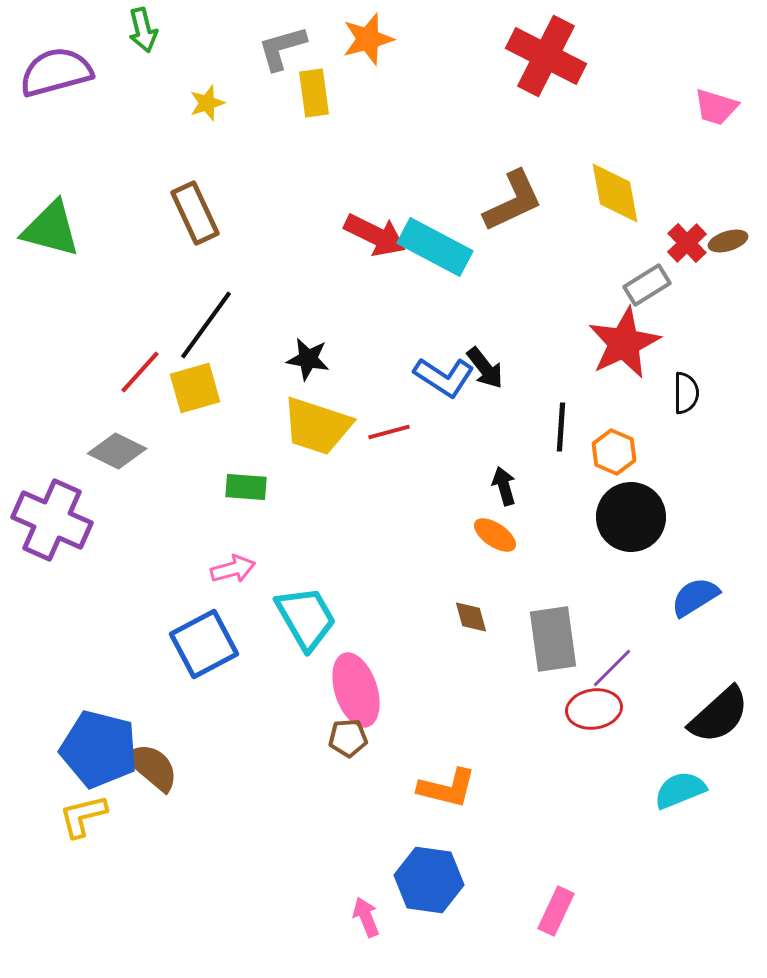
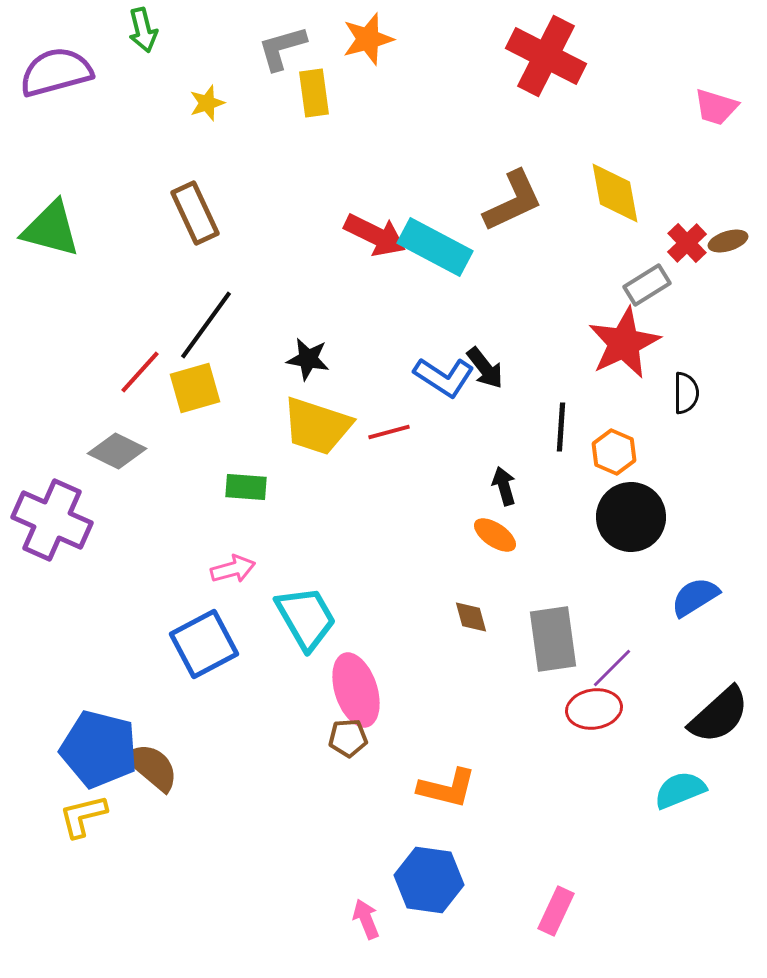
pink arrow at (366, 917): moved 2 px down
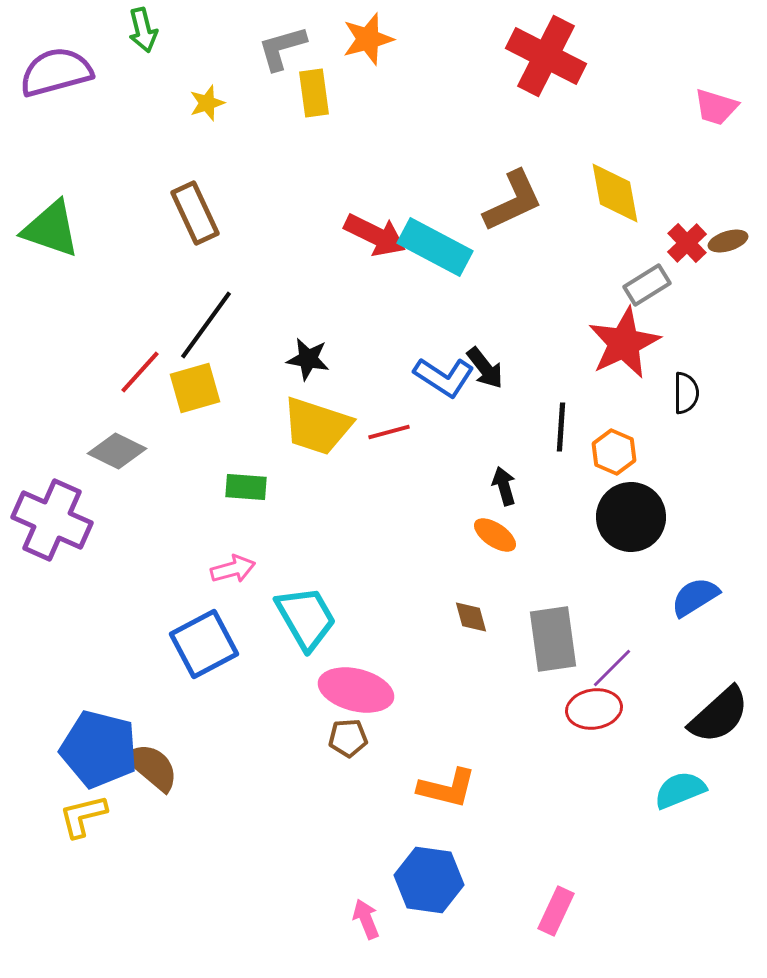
green triangle at (51, 229): rotated 4 degrees clockwise
pink ellipse at (356, 690): rotated 58 degrees counterclockwise
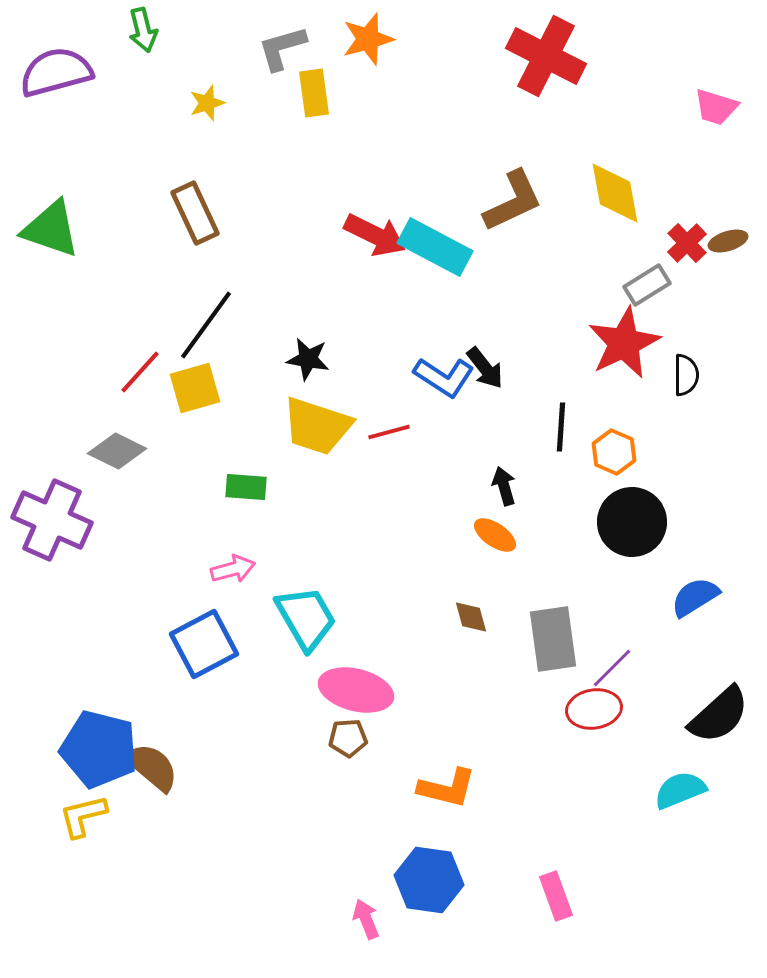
black semicircle at (686, 393): moved 18 px up
black circle at (631, 517): moved 1 px right, 5 px down
pink rectangle at (556, 911): moved 15 px up; rotated 45 degrees counterclockwise
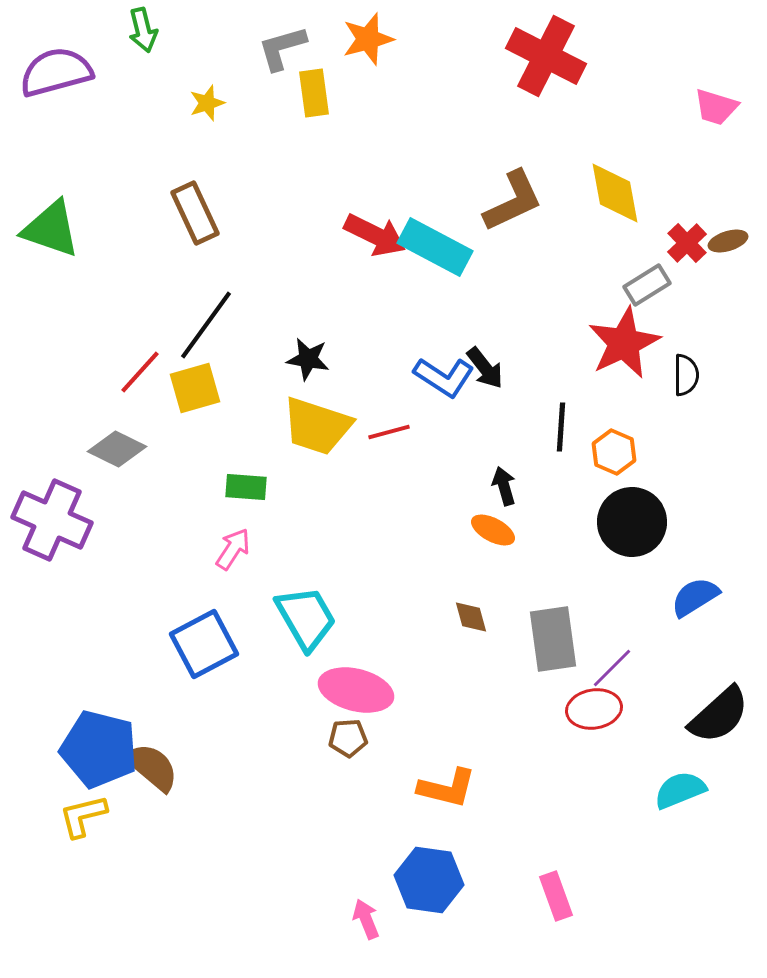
gray diamond at (117, 451): moved 2 px up
orange ellipse at (495, 535): moved 2 px left, 5 px up; rotated 6 degrees counterclockwise
pink arrow at (233, 569): moved 20 px up; rotated 42 degrees counterclockwise
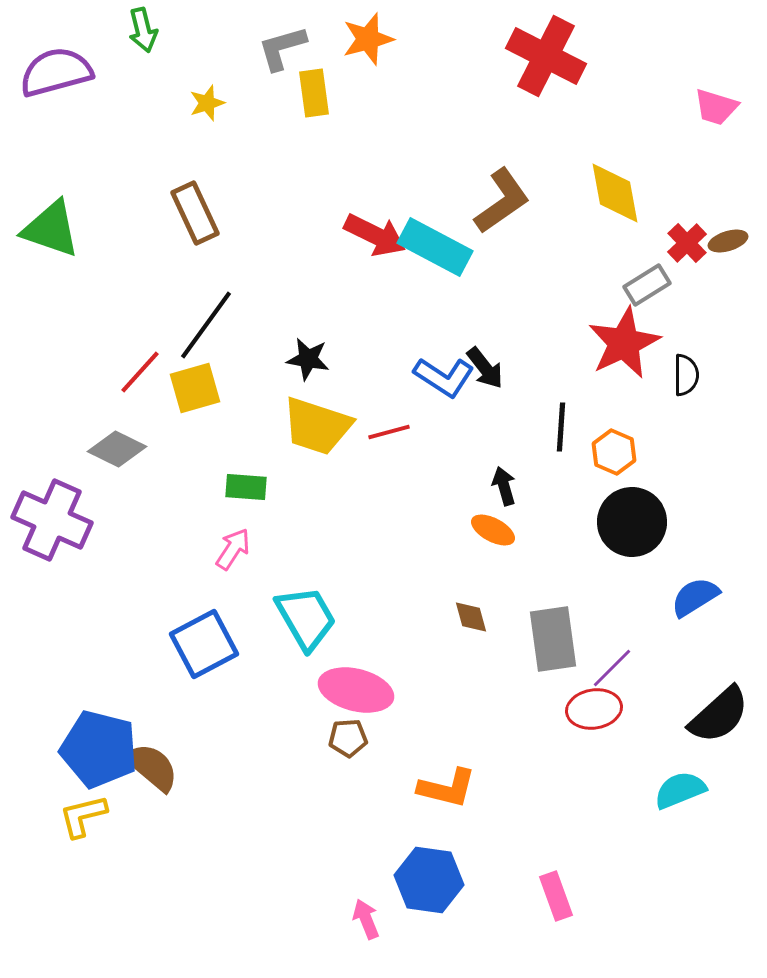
brown L-shape at (513, 201): moved 11 px left; rotated 10 degrees counterclockwise
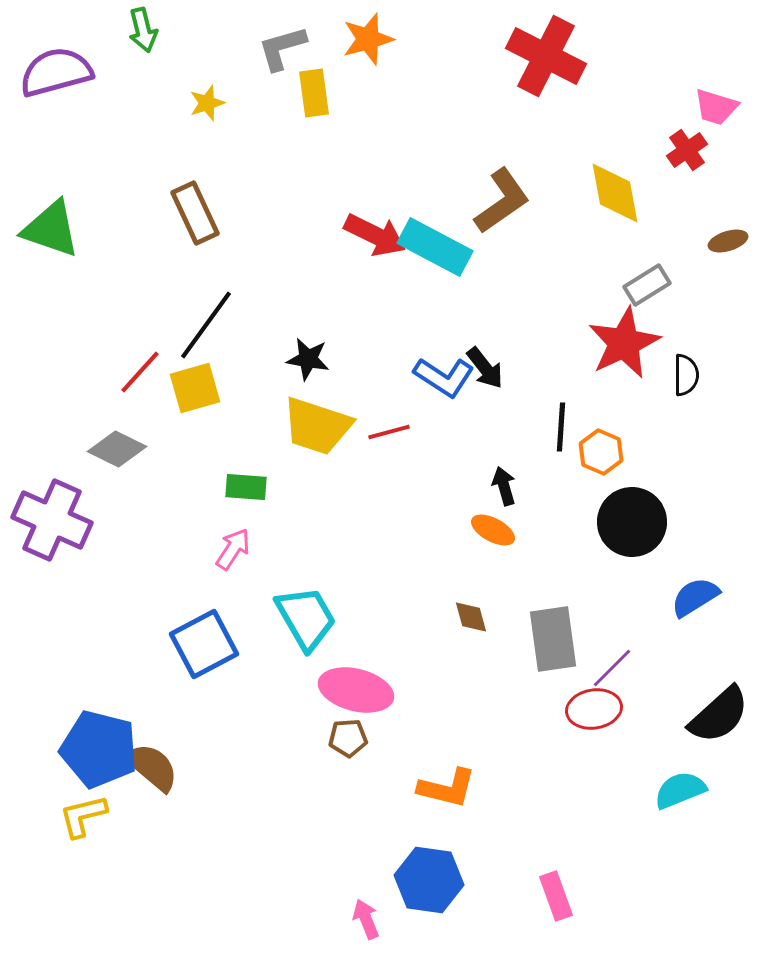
red cross at (687, 243): moved 93 px up; rotated 9 degrees clockwise
orange hexagon at (614, 452): moved 13 px left
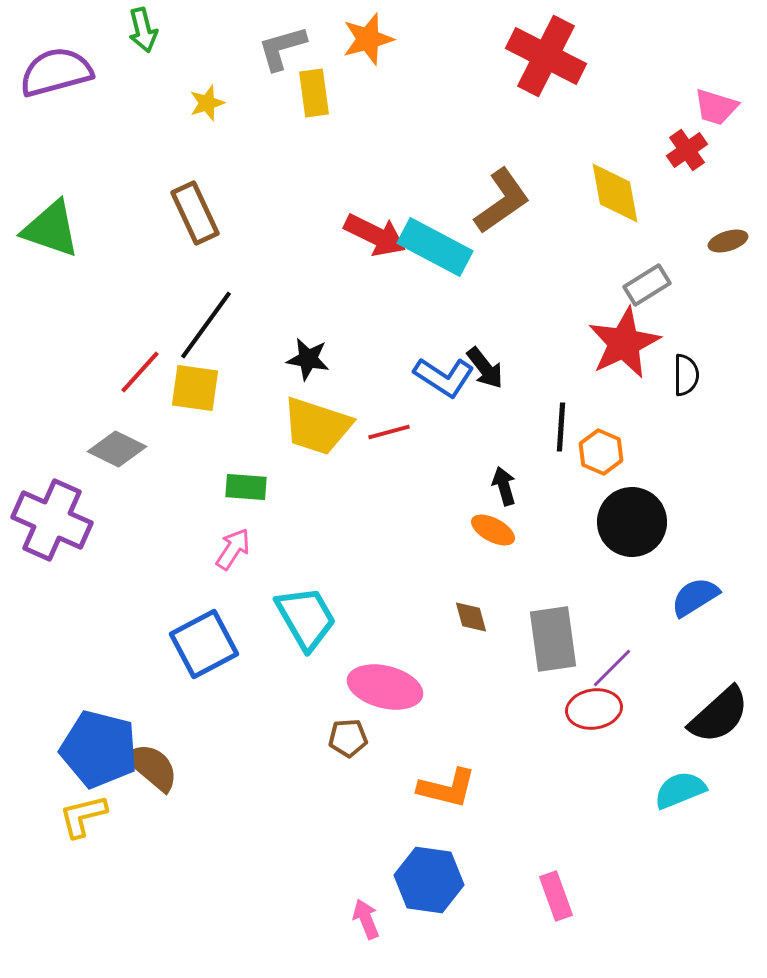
yellow square at (195, 388): rotated 24 degrees clockwise
pink ellipse at (356, 690): moved 29 px right, 3 px up
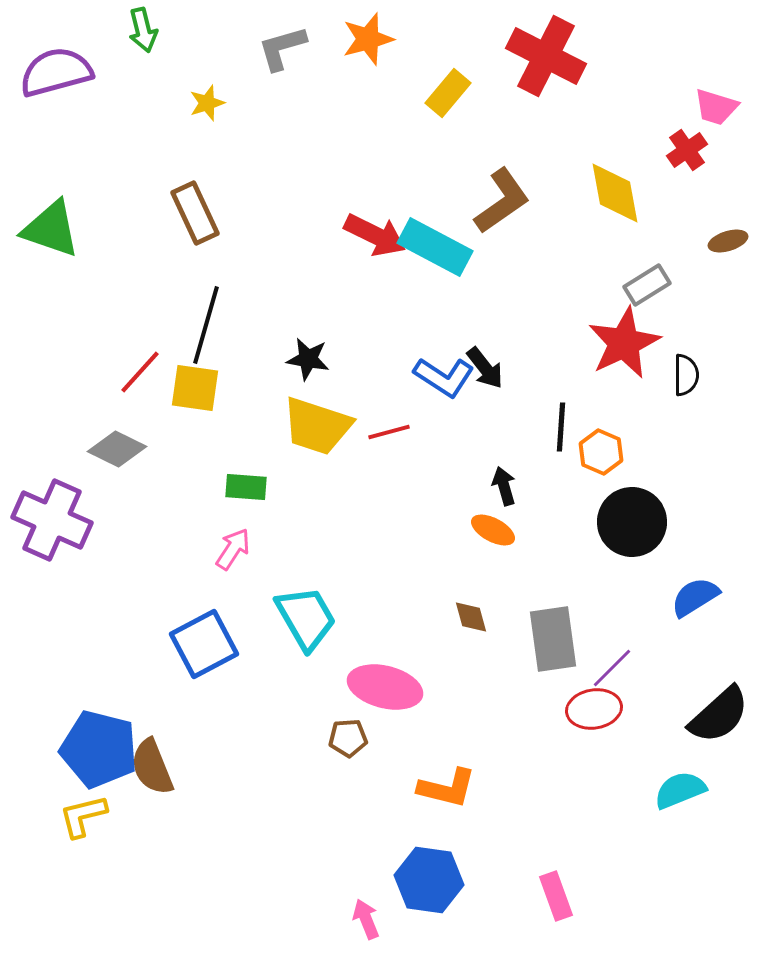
yellow rectangle at (314, 93): moved 134 px right; rotated 48 degrees clockwise
black line at (206, 325): rotated 20 degrees counterclockwise
brown semicircle at (152, 767): rotated 152 degrees counterclockwise
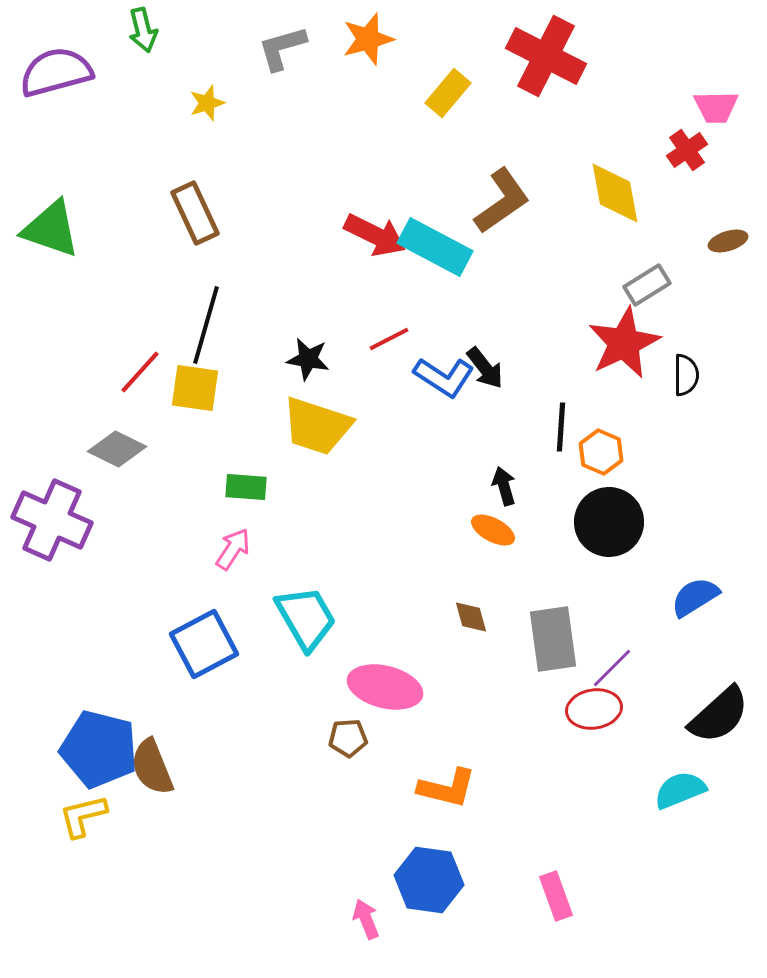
pink trapezoid at (716, 107): rotated 18 degrees counterclockwise
red line at (389, 432): moved 93 px up; rotated 12 degrees counterclockwise
black circle at (632, 522): moved 23 px left
